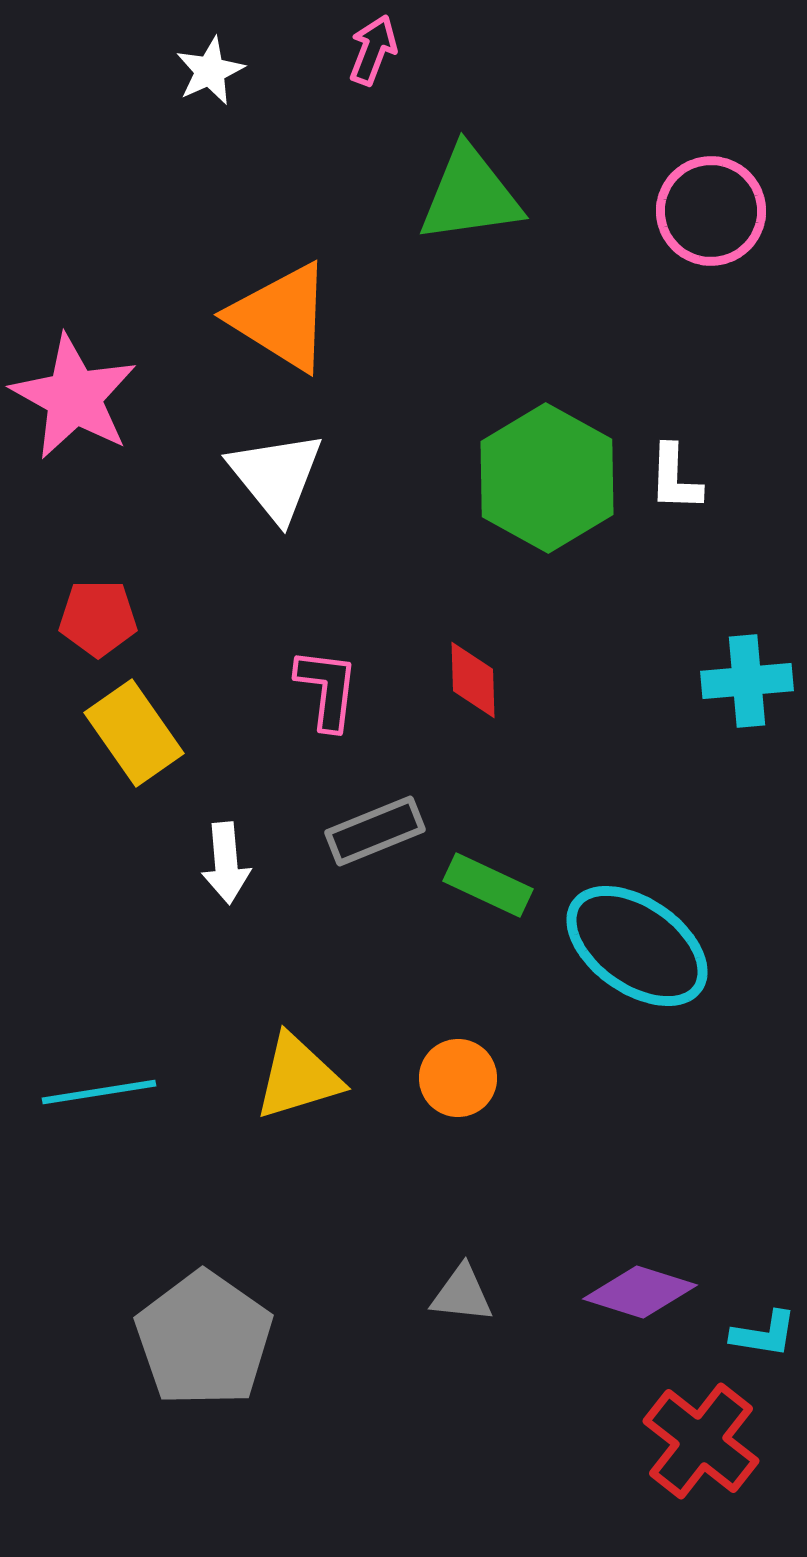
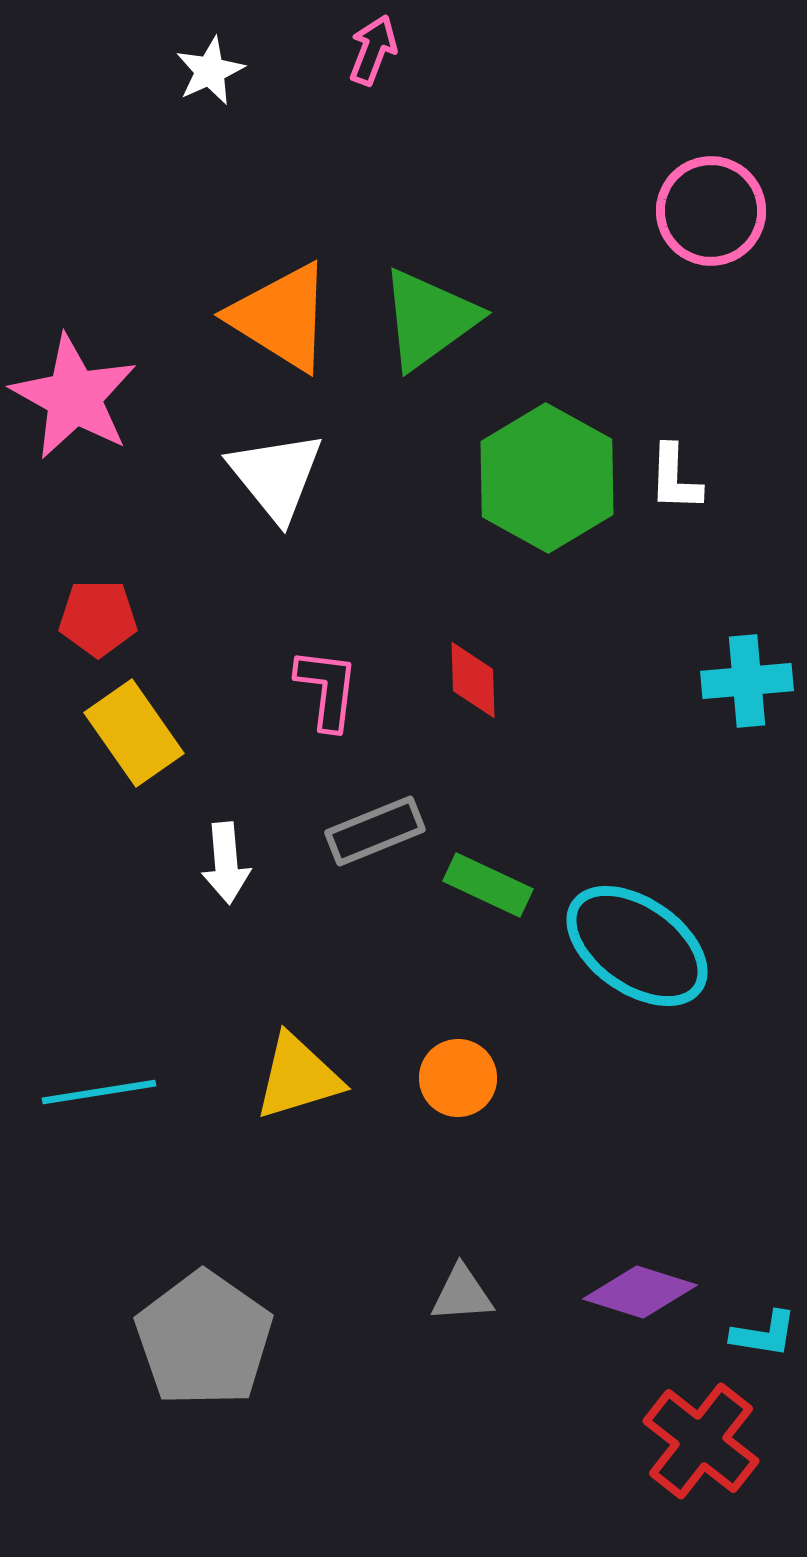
green triangle: moved 41 px left, 124 px down; rotated 28 degrees counterclockwise
gray triangle: rotated 10 degrees counterclockwise
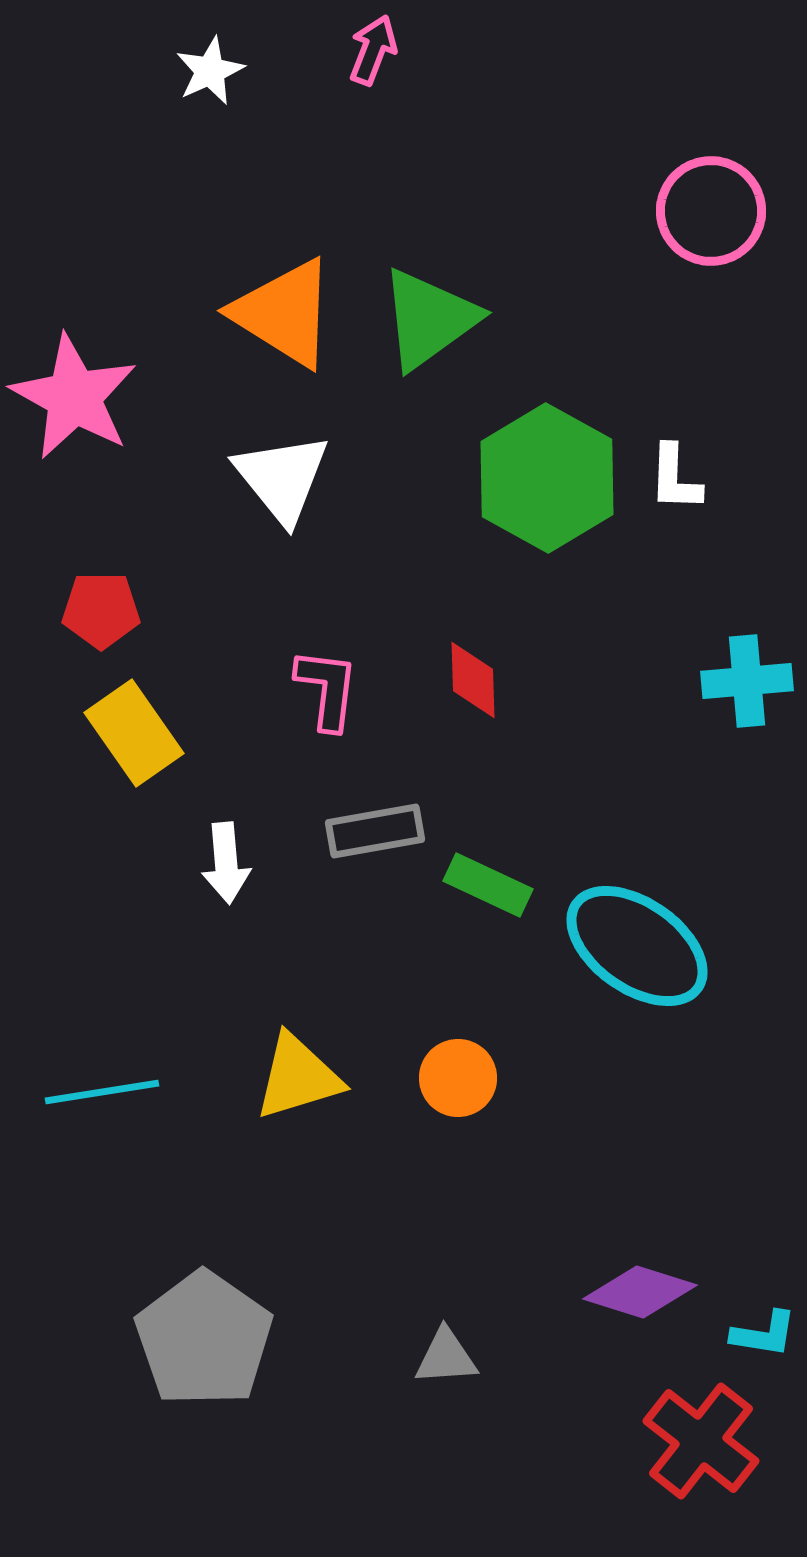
orange triangle: moved 3 px right, 4 px up
white triangle: moved 6 px right, 2 px down
red pentagon: moved 3 px right, 8 px up
gray rectangle: rotated 12 degrees clockwise
cyan line: moved 3 px right
gray triangle: moved 16 px left, 63 px down
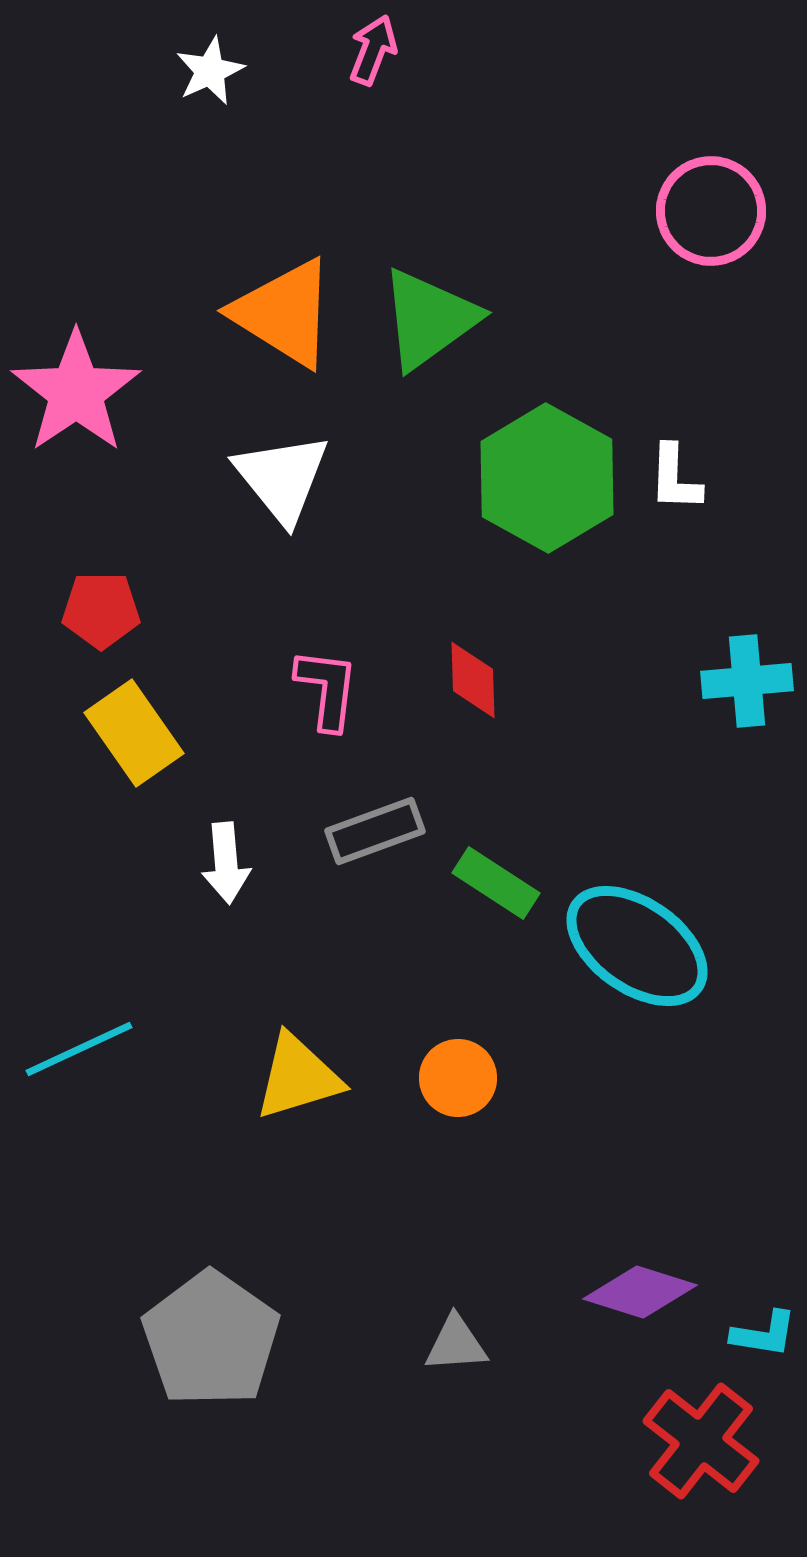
pink star: moved 2 px right, 5 px up; rotated 9 degrees clockwise
gray rectangle: rotated 10 degrees counterclockwise
green rectangle: moved 8 px right, 2 px up; rotated 8 degrees clockwise
cyan line: moved 23 px left, 43 px up; rotated 16 degrees counterclockwise
gray pentagon: moved 7 px right
gray triangle: moved 10 px right, 13 px up
